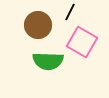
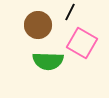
pink square: moved 1 px down
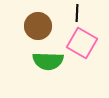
black line: moved 7 px right, 1 px down; rotated 24 degrees counterclockwise
brown circle: moved 1 px down
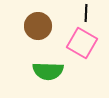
black line: moved 9 px right
green semicircle: moved 10 px down
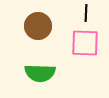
pink square: moved 3 px right; rotated 28 degrees counterclockwise
green semicircle: moved 8 px left, 2 px down
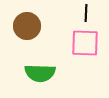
brown circle: moved 11 px left
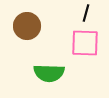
black line: rotated 12 degrees clockwise
green semicircle: moved 9 px right
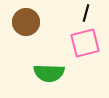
brown circle: moved 1 px left, 4 px up
pink square: rotated 16 degrees counterclockwise
